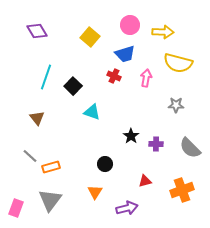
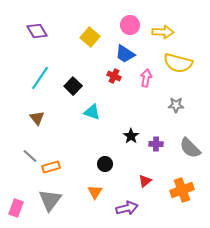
blue trapezoid: rotated 50 degrees clockwise
cyan line: moved 6 px left, 1 px down; rotated 15 degrees clockwise
red triangle: rotated 24 degrees counterclockwise
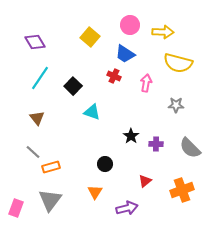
purple diamond: moved 2 px left, 11 px down
pink arrow: moved 5 px down
gray line: moved 3 px right, 4 px up
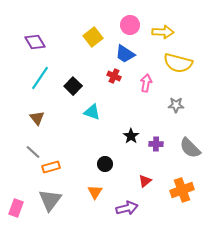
yellow square: moved 3 px right; rotated 12 degrees clockwise
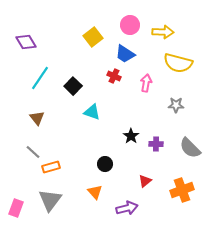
purple diamond: moved 9 px left
orange triangle: rotated 14 degrees counterclockwise
